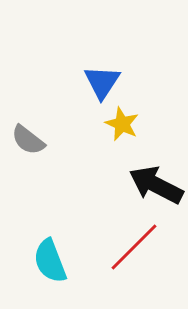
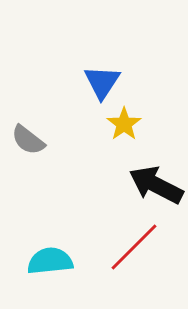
yellow star: moved 2 px right; rotated 12 degrees clockwise
cyan semicircle: rotated 105 degrees clockwise
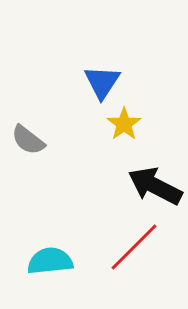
black arrow: moved 1 px left, 1 px down
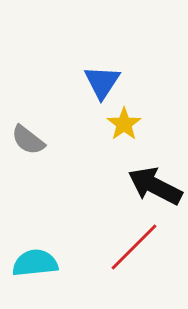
cyan semicircle: moved 15 px left, 2 px down
